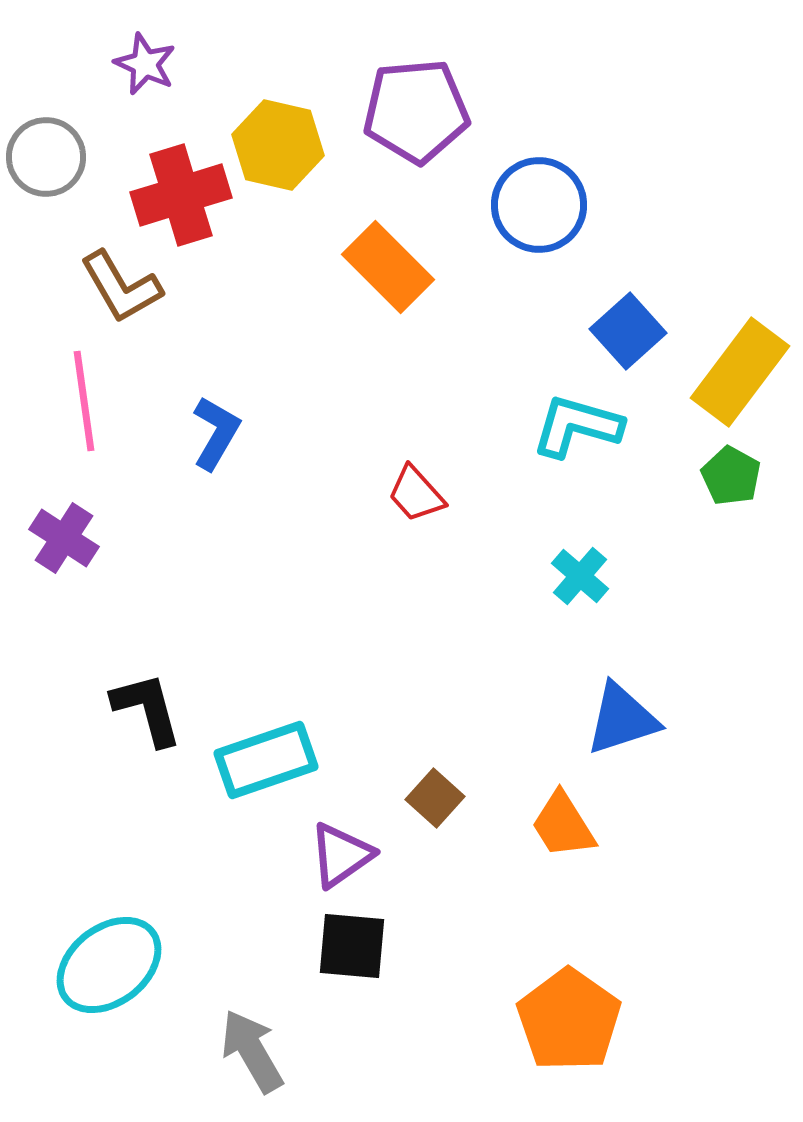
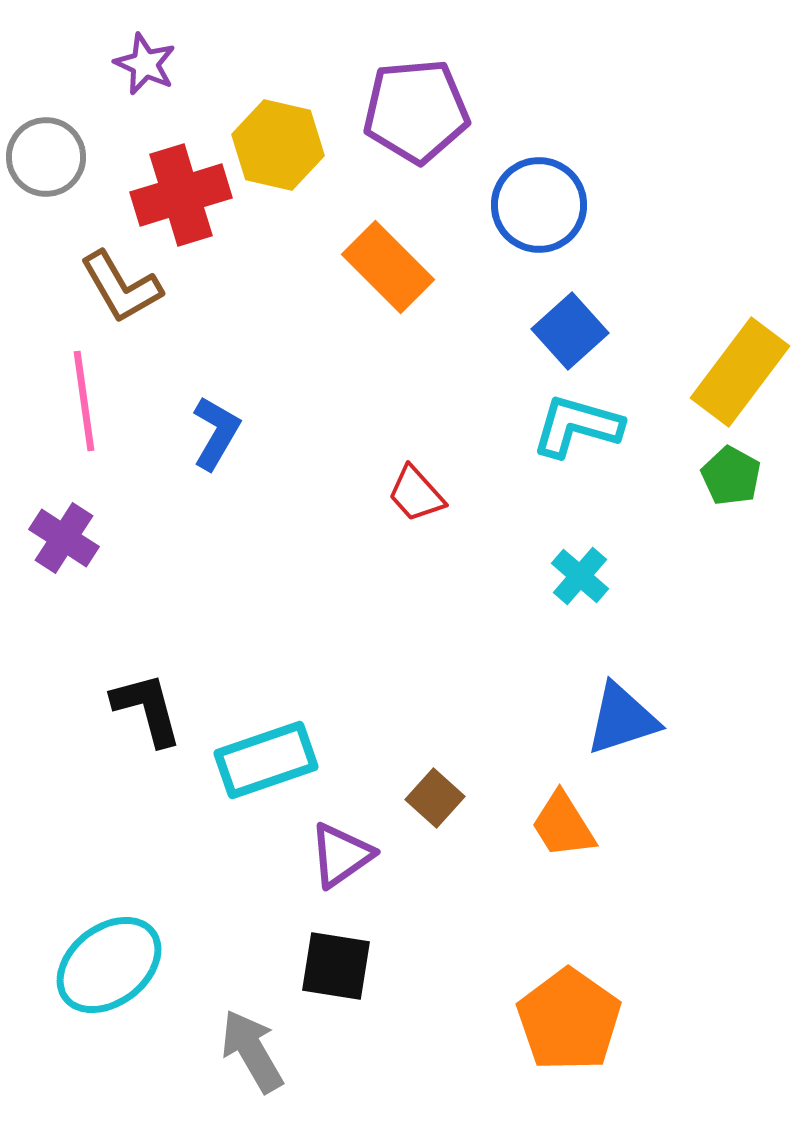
blue square: moved 58 px left
black square: moved 16 px left, 20 px down; rotated 4 degrees clockwise
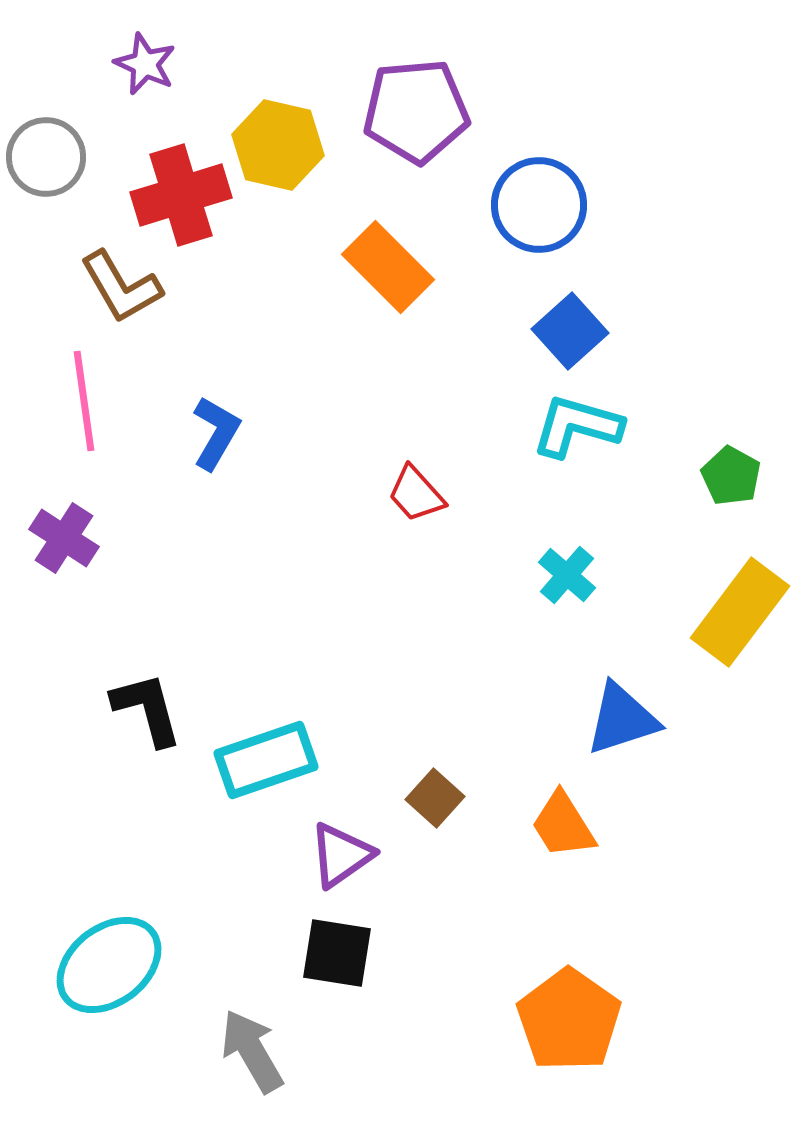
yellow rectangle: moved 240 px down
cyan cross: moved 13 px left, 1 px up
black square: moved 1 px right, 13 px up
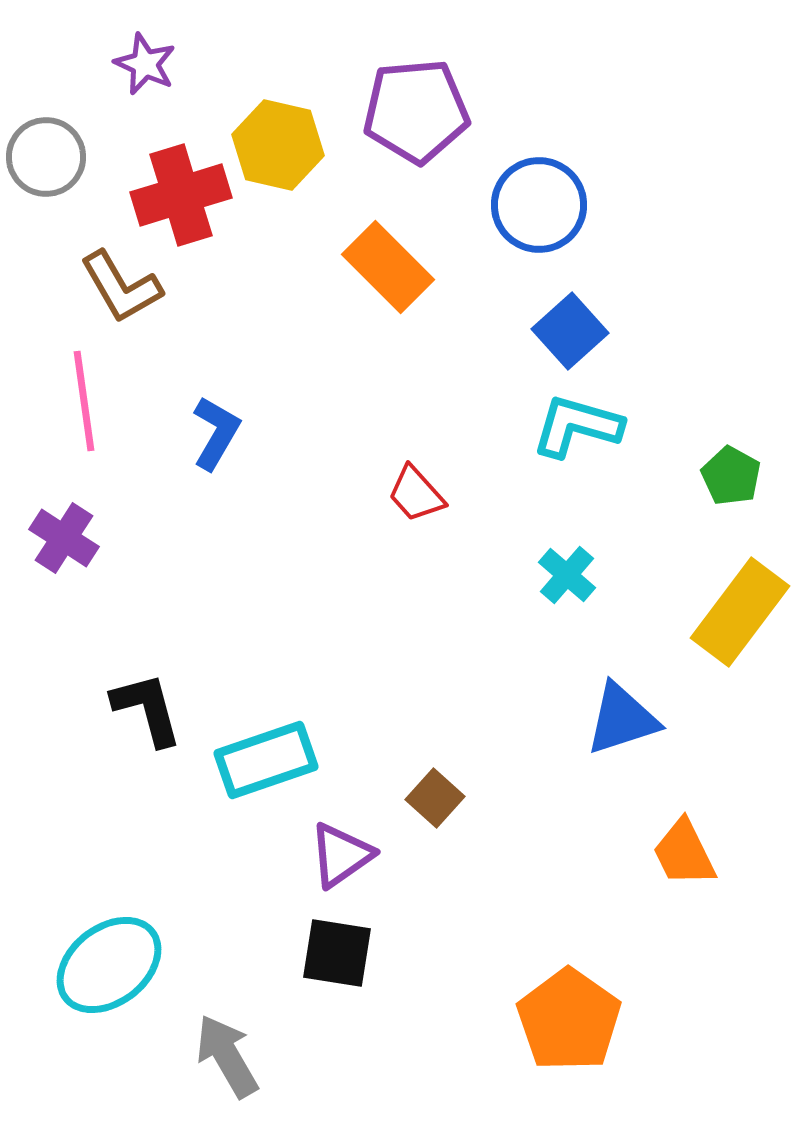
orange trapezoid: moved 121 px right, 28 px down; rotated 6 degrees clockwise
gray arrow: moved 25 px left, 5 px down
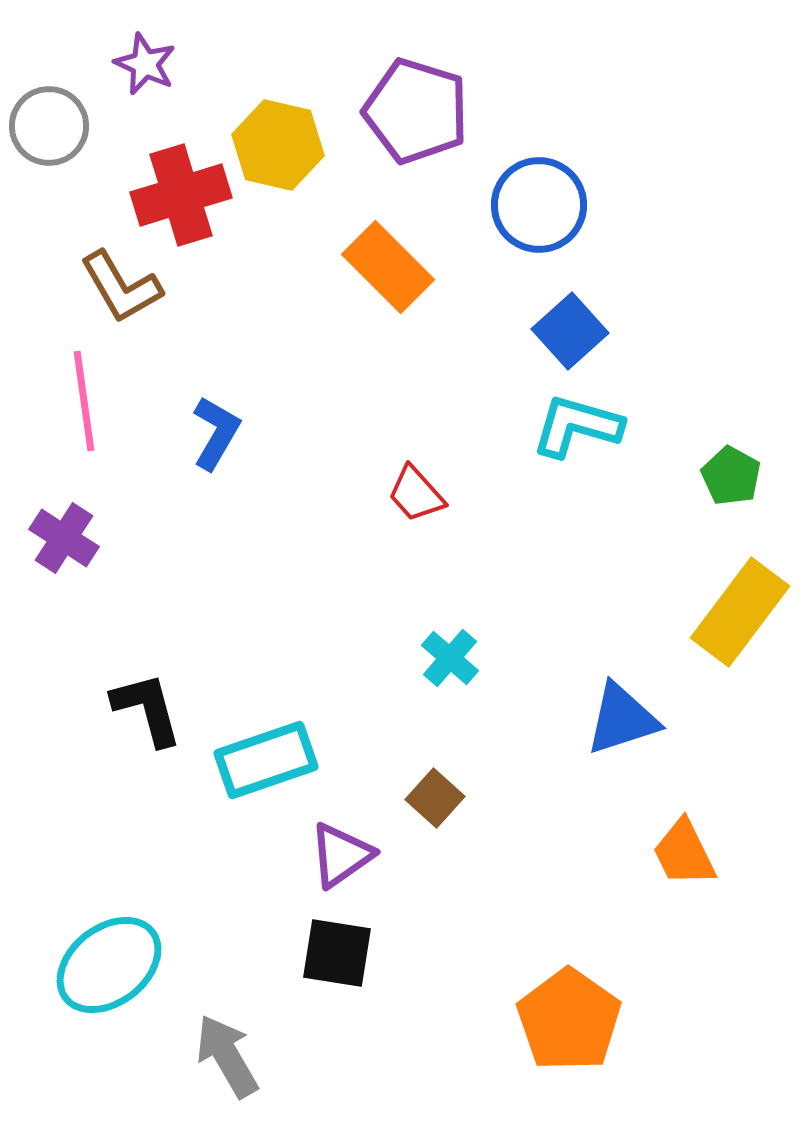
purple pentagon: rotated 22 degrees clockwise
gray circle: moved 3 px right, 31 px up
cyan cross: moved 117 px left, 83 px down
